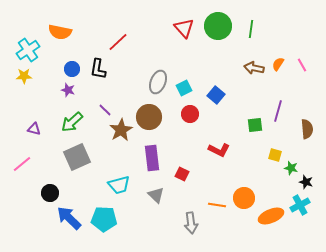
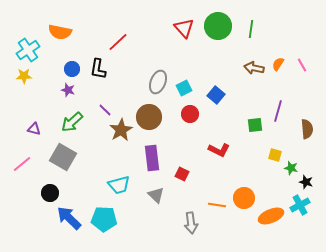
gray square at (77, 157): moved 14 px left; rotated 36 degrees counterclockwise
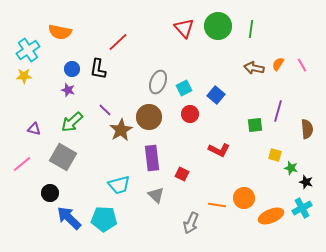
cyan cross at (300, 205): moved 2 px right, 3 px down
gray arrow at (191, 223): rotated 30 degrees clockwise
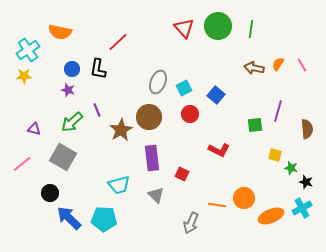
purple line at (105, 110): moved 8 px left; rotated 24 degrees clockwise
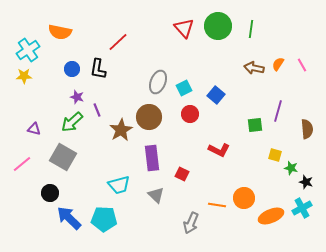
purple star at (68, 90): moved 9 px right, 7 px down
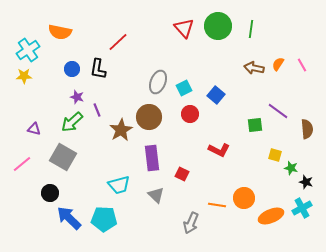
purple line at (278, 111): rotated 70 degrees counterclockwise
